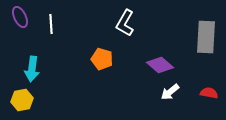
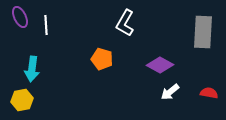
white line: moved 5 px left, 1 px down
gray rectangle: moved 3 px left, 5 px up
purple diamond: rotated 12 degrees counterclockwise
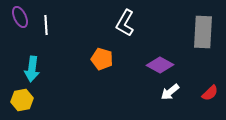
red semicircle: moved 1 px right; rotated 126 degrees clockwise
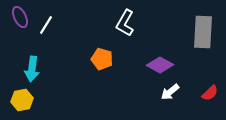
white line: rotated 36 degrees clockwise
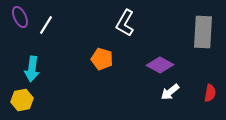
red semicircle: rotated 36 degrees counterclockwise
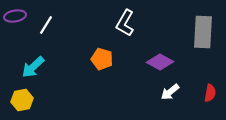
purple ellipse: moved 5 px left, 1 px up; rotated 75 degrees counterclockwise
purple diamond: moved 3 px up
cyan arrow: moved 1 px right, 2 px up; rotated 40 degrees clockwise
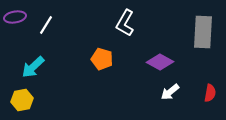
purple ellipse: moved 1 px down
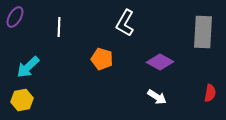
purple ellipse: rotated 50 degrees counterclockwise
white line: moved 13 px right, 2 px down; rotated 30 degrees counterclockwise
cyan arrow: moved 5 px left
white arrow: moved 13 px left, 5 px down; rotated 108 degrees counterclockwise
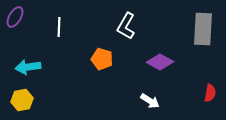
white L-shape: moved 1 px right, 3 px down
gray rectangle: moved 3 px up
cyan arrow: rotated 35 degrees clockwise
white arrow: moved 7 px left, 4 px down
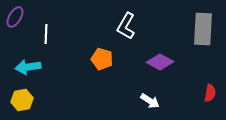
white line: moved 13 px left, 7 px down
